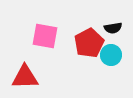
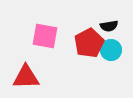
black semicircle: moved 4 px left, 2 px up
cyan circle: moved 5 px up
red triangle: moved 1 px right
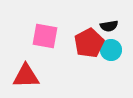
red triangle: moved 1 px up
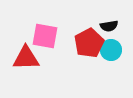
red triangle: moved 18 px up
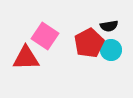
pink square: rotated 24 degrees clockwise
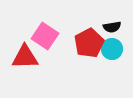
black semicircle: moved 3 px right, 1 px down
cyan circle: moved 1 px right, 1 px up
red triangle: moved 1 px left, 1 px up
